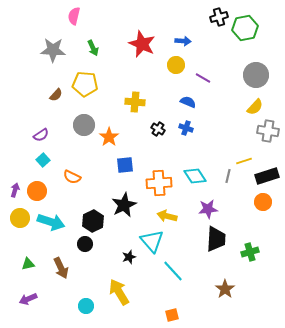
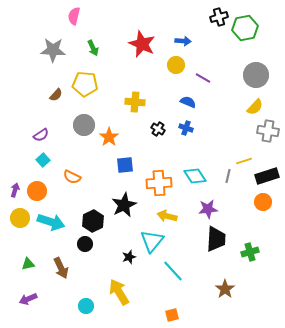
cyan triangle at (152, 241): rotated 20 degrees clockwise
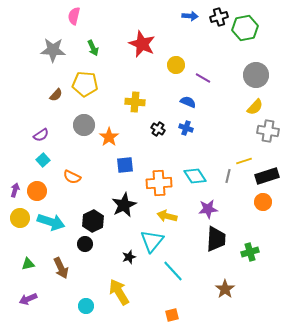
blue arrow at (183, 41): moved 7 px right, 25 px up
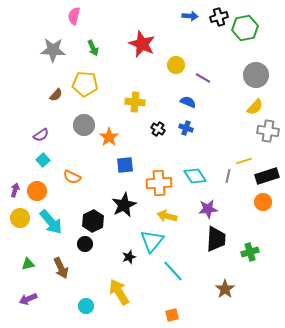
cyan arrow at (51, 222): rotated 32 degrees clockwise
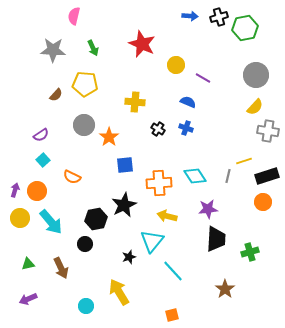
black hexagon at (93, 221): moved 3 px right, 2 px up; rotated 15 degrees clockwise
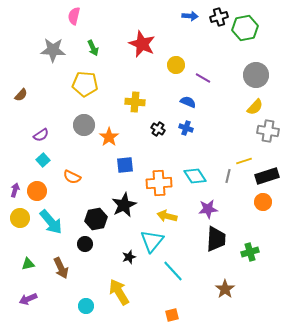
brown semicircle at (56, 95): moved 35 px left
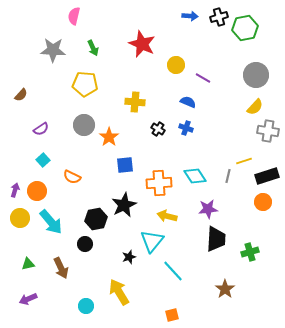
purple semicircle at (41, 135): moved 6 px up
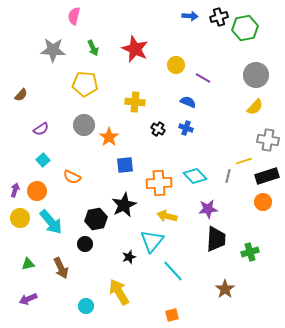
red star at (142, 44): moved 7 px left, 5 px down
gray cross at (268, 131): moved 9 px down
cyan diamond at (195, 176): rotated 10 degrees counterclockwise
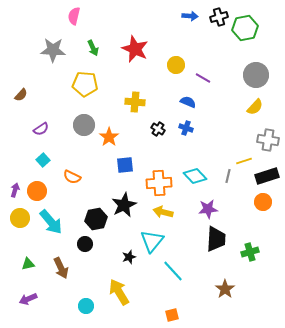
yellow arrow at (167, 216): moved 4 px left, 4 px up
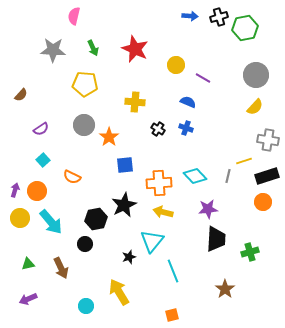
cyan line at (173, 271): rotated 20 degrees clockwise
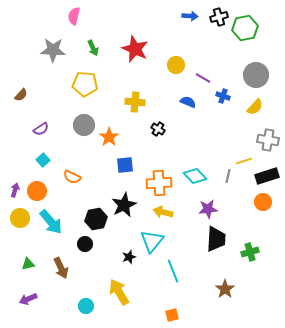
blue cross at (186, 128): moved 37 px right, 32 px up
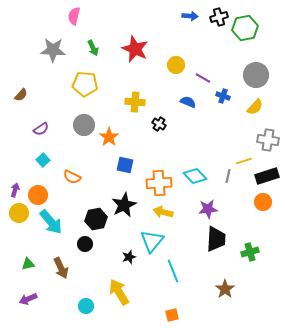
black cross at (158, 129): moved 1 px right, 5 px up
blue square at (125, 165): rotated 18 degrees clockwise
orange circle at (37, 191): moved 1 px right, 4 px down
yellow circle at (20, 218): moved 1 px left, 5 px up
